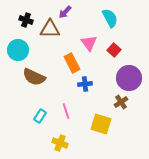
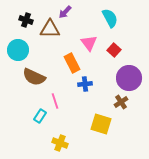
pink line: moved 11 px left, 10 px up
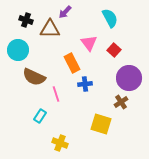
pink line: moved 1 px right, 7 px up
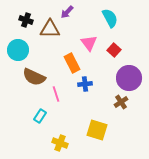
purple arrow: moved 2 px right
yellow square: moved 4 px left, 6 px down
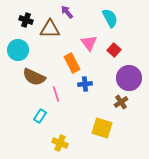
purple arrow: rotated 96 degrees clockwise
yellow square: moved 5 px right, 2 px up
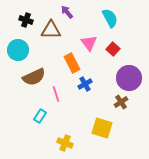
brown triangle: moved 1 px right, 1 px down
red square: moved 1 px left, 1 px up
brown semicircle: rotated 50 degrees counterclockwise
blue cross: rotated 24 degrees counterclockwise
yellow cross: moved 5 px right
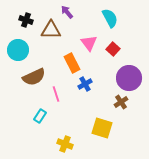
yellow cross: moved 1 px down
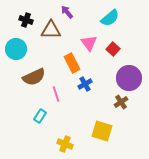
cyan semicircle: rotated 78 degrees clockwise
cyan circle: moved 2 px left, 1 px up
yellow square: moved 3 px down
